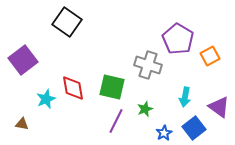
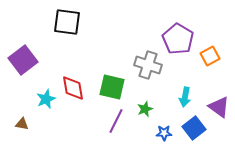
black square: rotated 28 degrees counterclockwise
blue star: rotated 28 degrees clockwise
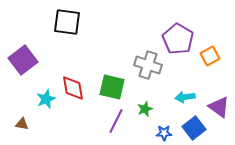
cyan arrow: rotated 72 degrees clockwise
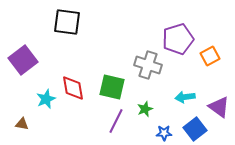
purple pentagon: rotated 24 degrees clockwise
blue square: moved 1 px right, 1 px down
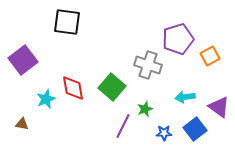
green square: rotated 28 degrees clockwise
purple line: moved 7 px right, 5 px down
